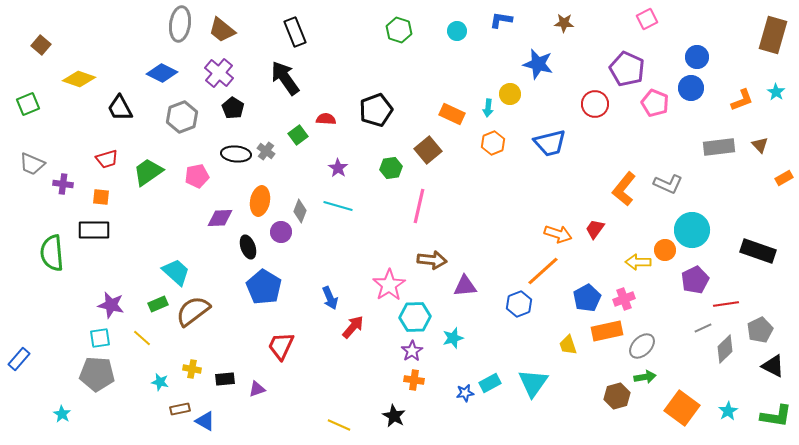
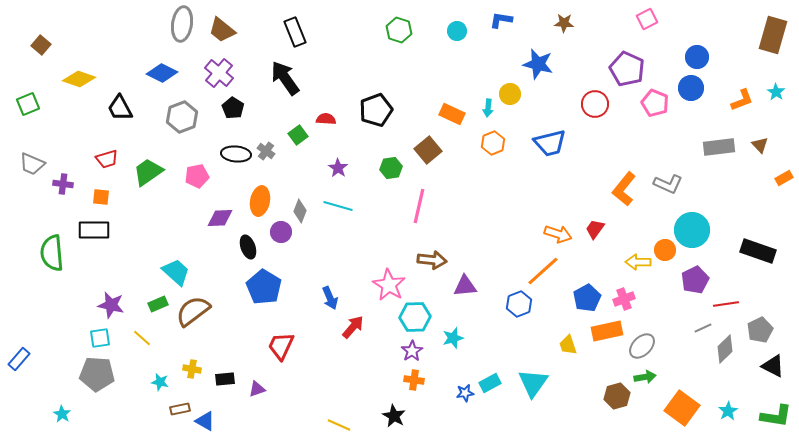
gray ellipse at (180, 24): moved 2 px right
pink star at (389, 285): rotated 8 degrees counterclockwise
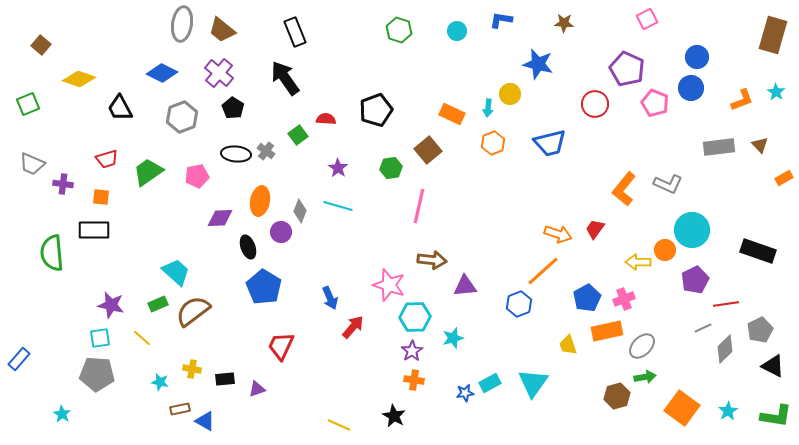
pink star at (389, 285): rotated 12 degrees counterclockwise
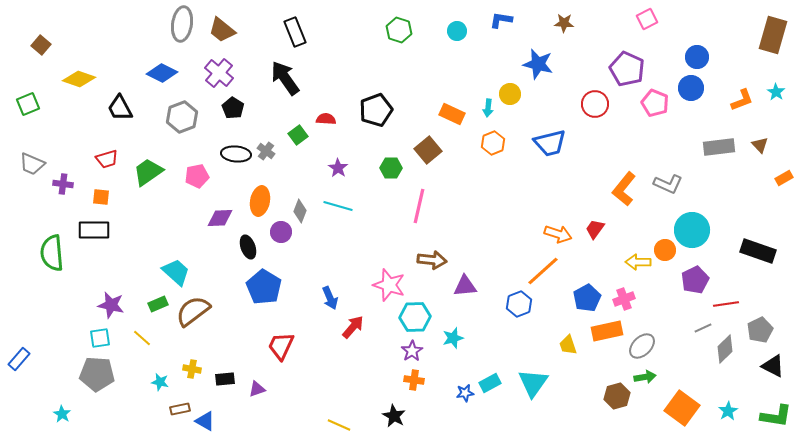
green hexagon at (391, 168): rotated 10 degrees clockwise
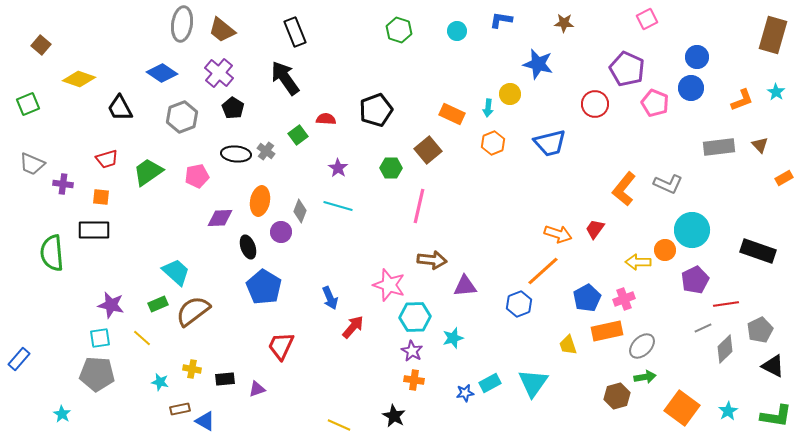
blue diamond at (162, 73): rotated 8 degrees clockwise
purple star at (412, 351): rotated 10 degrees counterclockwise
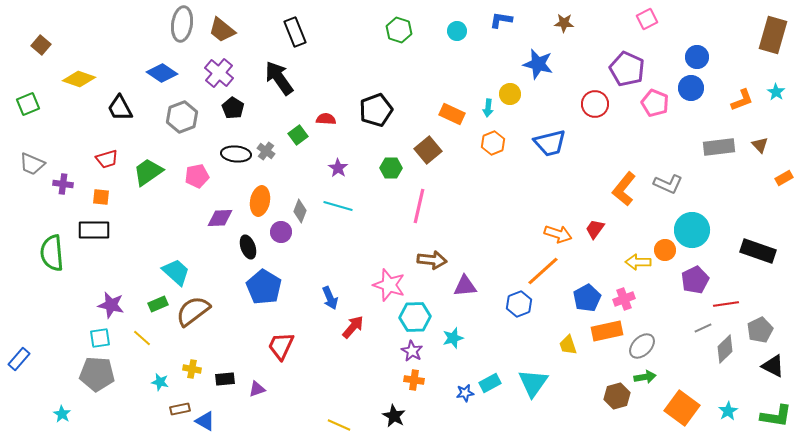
black arrow at (285, 78): moved 6 px left
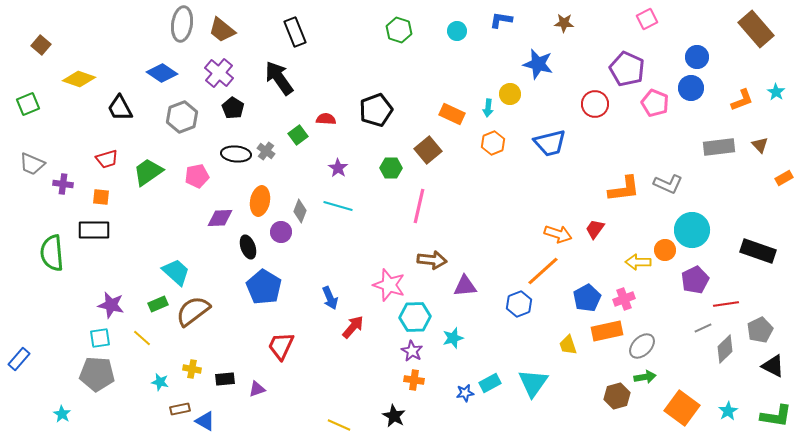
brown rectangle at (773, 35): moved 17 px left, 6 px up; rotated 57 degrees counterclockwise
orange L-shape at (624, 189): rotated 136 degrees counterclockwise
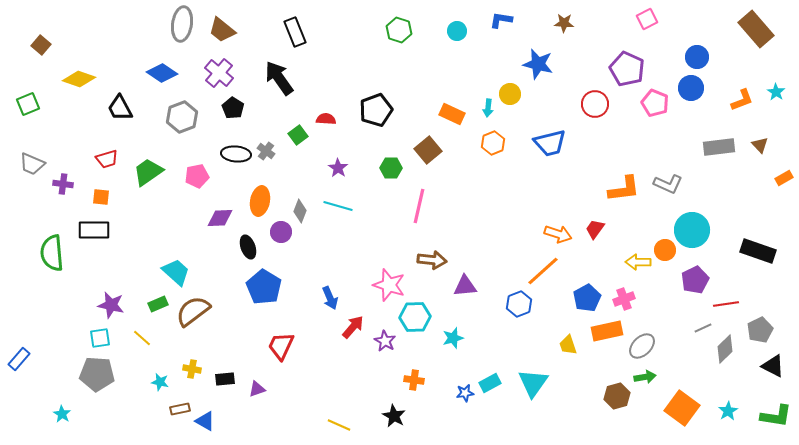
purple star at (412, 351): moved 27 px left, 10 px up
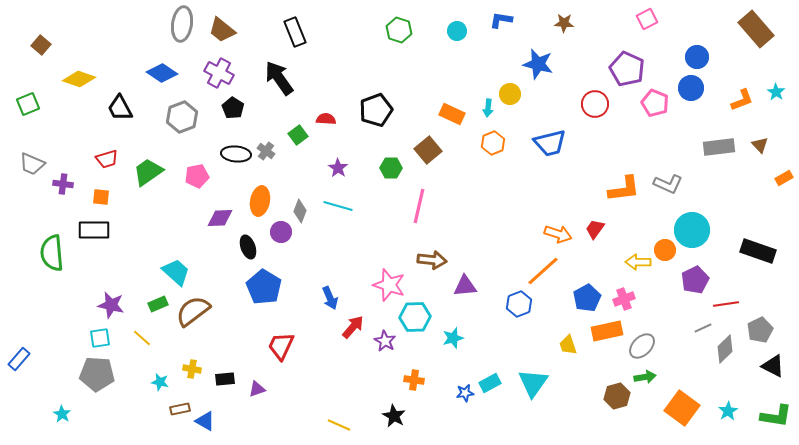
purple cross at (219, 73): rotated 12 degrees counterclockwise
